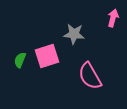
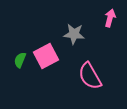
pink arrow: moved 3 px left
pink square: moved 1 px left; rotated 10 degrees counterclockwise
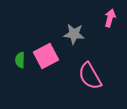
green semicircle: rotated 21 degrees counterclockwise
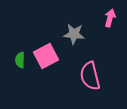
pink semicircle: rotated 16 degrees clockwise
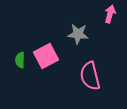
pink arrow: moved 4 px up
gray star: moved 4 px right
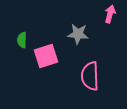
pink square: rotated 10 degrees clockwise
green semicircle: moved 2 px right, 20 px up
pink semicircle: rotated 12 degrees clockwise
